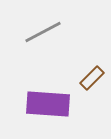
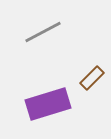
purple rectangle: rotated 21 degrees counterclockwise
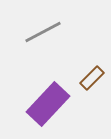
purple rectangle: rotated 30 degrees counterclockwise
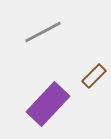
brown rectangle: moved 2 px right, 2 px up
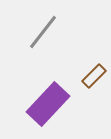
gray line: rotated 24 degrees counterclockwise
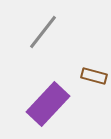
brown rectangle: rotated 60 degrees clockwise
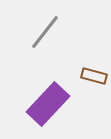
gray line: moved 2 px right
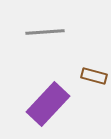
gray line: rotated 48 degrees clockwise
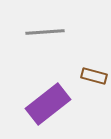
purple rectangle: rotated 9 degrees clockwise
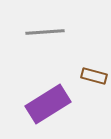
purple rectangle: rotated 6 degrees clockwise
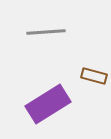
gray line: moved 1 px right
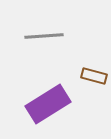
gray line: moved 2 px left, 4 px down
